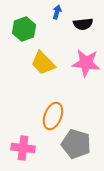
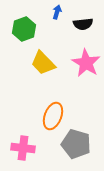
pink star: rotated 24 degrees clockwise
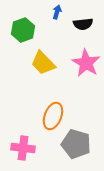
green hexagon: moved 1 px left, 1 px down
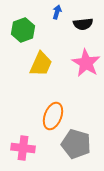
yellow trapezoid: moved 2 px left, 1 px down; rotated 112 degrees counterclockwise
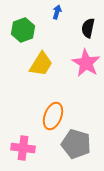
black semicircle: moved 5 px right, 4 px down; rotated 108 degrees clockwise
yellow trapezoid: rotated 8 degrees clockwise
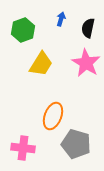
blue arrow: moved 4 px right, 7 px down
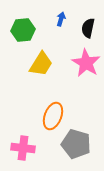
green hexagon: rotated 15 degrees clockwise
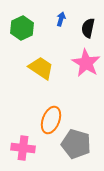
green hexagon: moved 1 px left, 2 px up; rotated 20 degrees counterclockwise
yellow trapezoid: moved 4 px down; rotated 88 degrees counterclockwise
orange ellipse: moved 2 px left, 4 px down
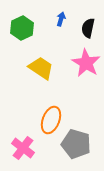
pink cross: rotated 30 degrees clockwise
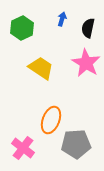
blue arrow: moved 1 px right
gray pentagon: rotated 20 degrees counterclockwise
